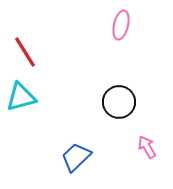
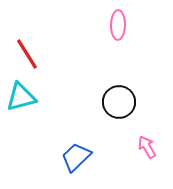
pink ellipse: moved 3 px left; rotated 12 degrees counterclockwise
red line: moved 2 px right, 2 px down
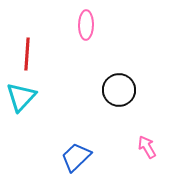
pink ellipse: moved 32 px left
red line: rotated 36 degrees clockwise
cyan triangle: rotated 32 degrees counterclockwise
black circle: moved 12 px up
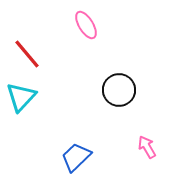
pink ellipse: rotated 32 degrees counterclockwise
red line: rotated 44 degrees counterclockwise
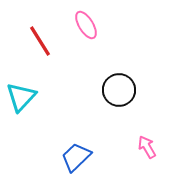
red line: moved 13 px right, 13 px up; rotated 8 degrees clockwise
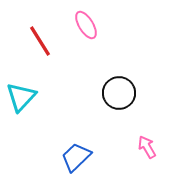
black circle: moved 3 px down
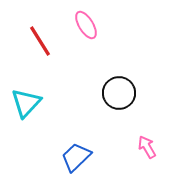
cyan triangle: moved 5 px right, 6 px down
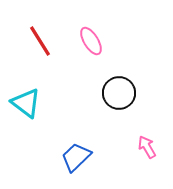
pink ellipse: moved 5 px right, 16 px down
cyan triangle: rotated 36 degrees counterclockwise
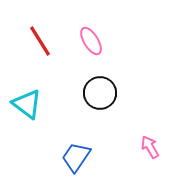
black circle: moved 19 px left
cyan triangle: moved 1 px right, 1 px down
pink arrow: moved 3 px right
blue trapezoid: rotated 12 degrees counterclockwise
